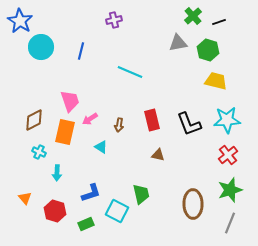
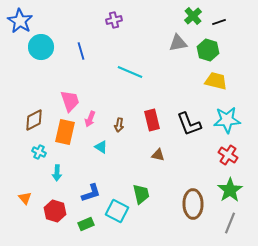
blue line: rotated 30 degrees counterclockwise
pink arrow: rotated 35 degrees counterclockwise
red cross: rotated 18 degrees counterclockwise
green star: rotated 15 degrees counterclockwise
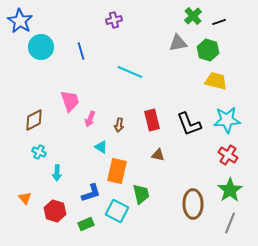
orange rectangle: moved 52 px right, 39 px down
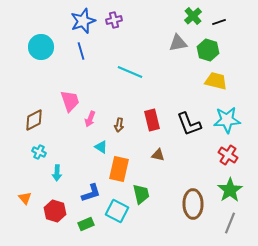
blue star: moved 63 px right; rotated 20 degrees clockwise
orange rectangle: moved 2 px right, 2 px up
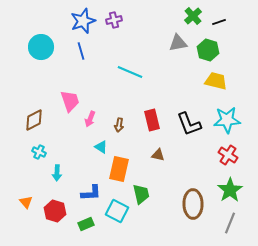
blue L-shape: rotated 15 degrees clockwise
orange triangle: moved 1 px right, 4 px down
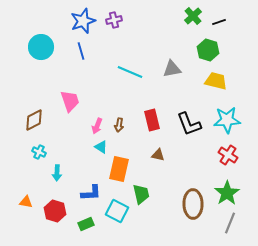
gray triangle: moved 6 px left, 26 px down
pink arrow: moved 7 px right, 7 px down
green star: moved 3 px left, 3 px down
orange triangle: rotated 40 degrees counterclockwise
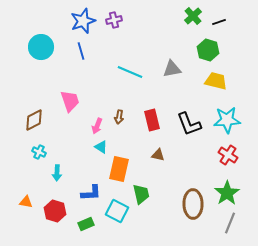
brown arrow: moved 8 px up
